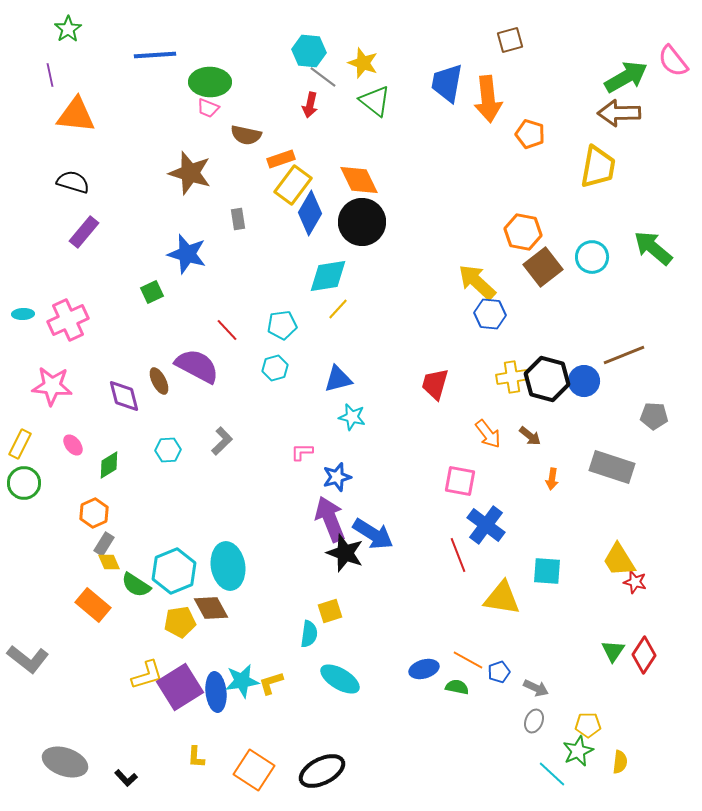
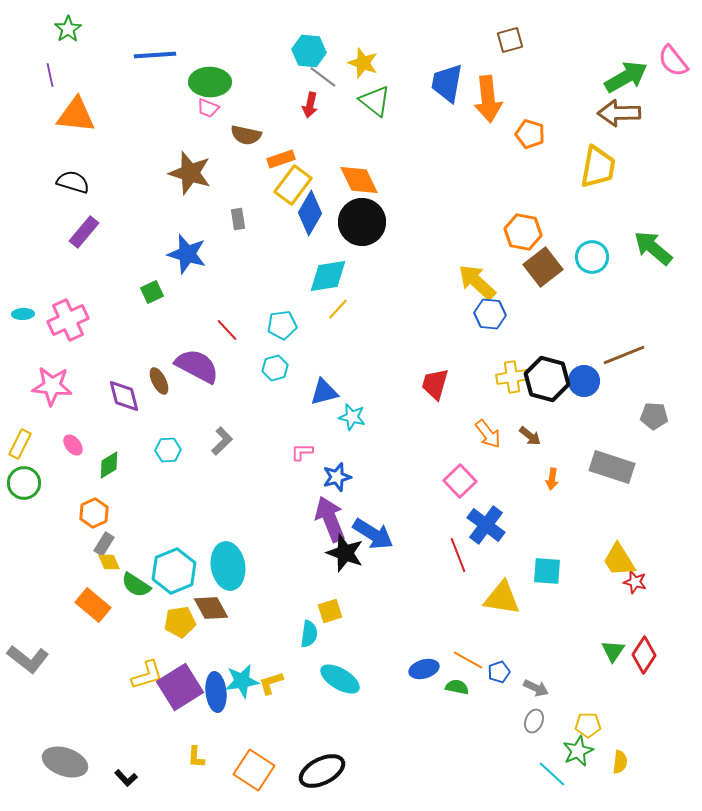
blue triangle at (338, 379): moved 14 px left, 13 px down
pink square at (460, 481): rotated 36 degrees clockwise
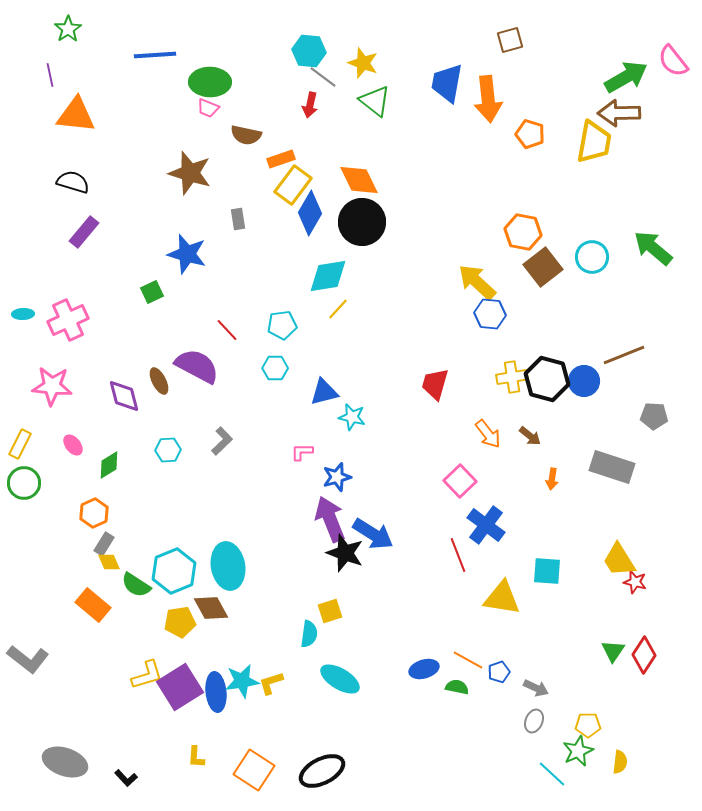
yellow trapezoid at (598, 167): moved 4 px left, 25 px up
cyan hexagon at (275, 368): rotated 15 degrees clockwise
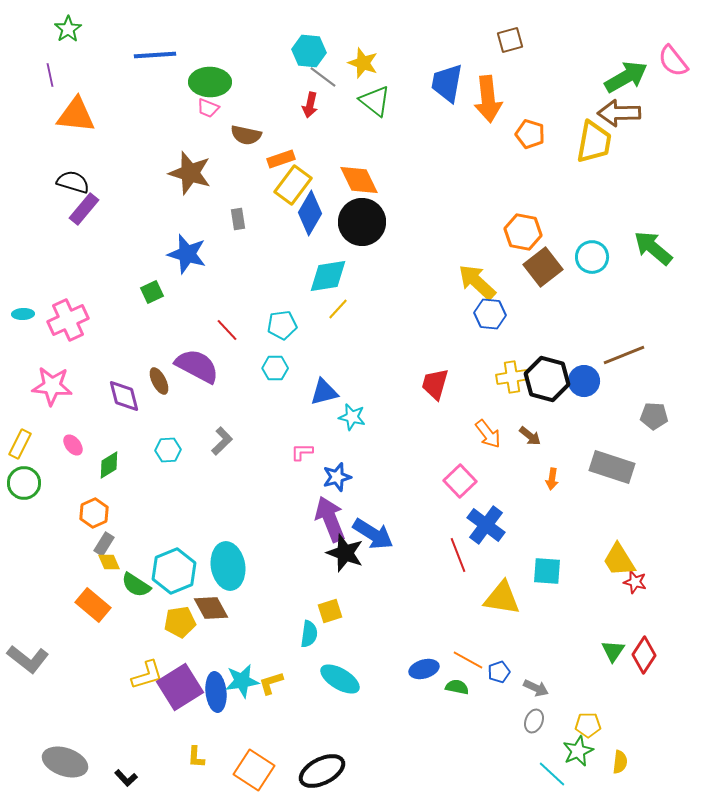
purple rectangle at (84, 232): moved 23 px up
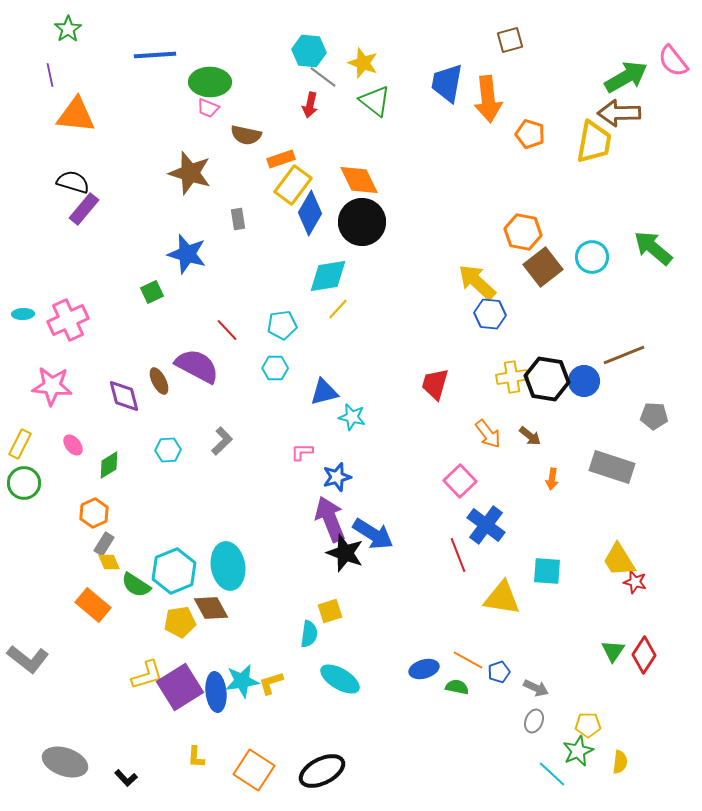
black hexagon at (547, 379): rotated 6 degrees counterclockwise
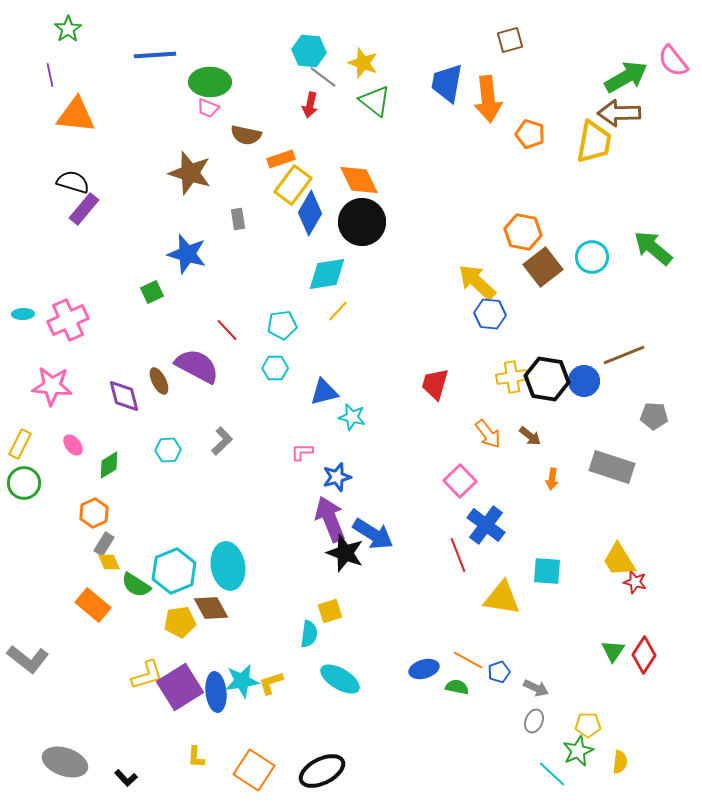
cyan diamond at (328, 276): moved 1 px left, 2 px up
yellow line at (338, 309): moved 2 px down
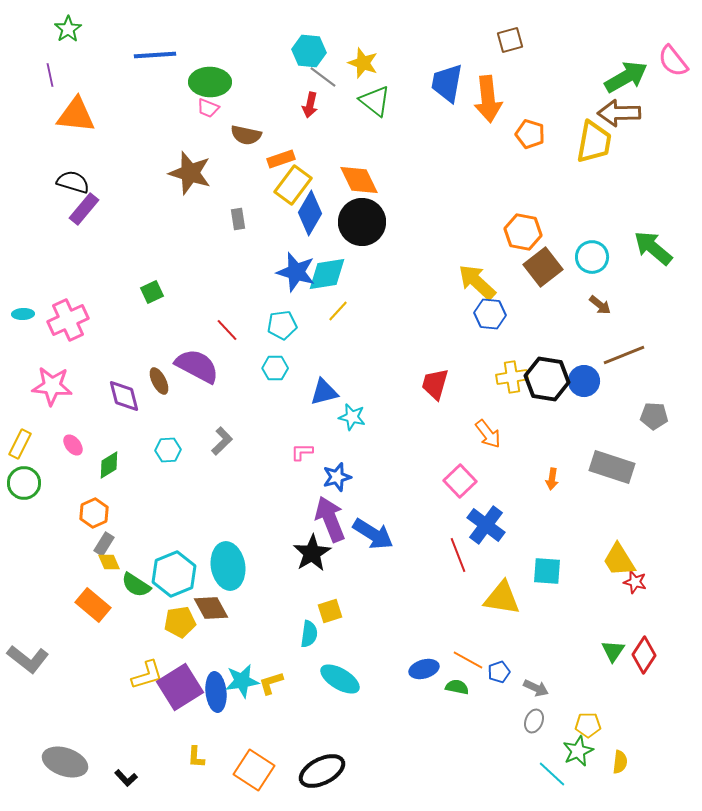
blue star at (187, 254): moved 109 px right, 18 px down
brown arrow at (530, 436): moved 70 px right, 131 px up
black star at (345, 553): moved 33 px left; rotated 21 degrees clockwise
cyan hexagon at (174, 571): moved 3 px down
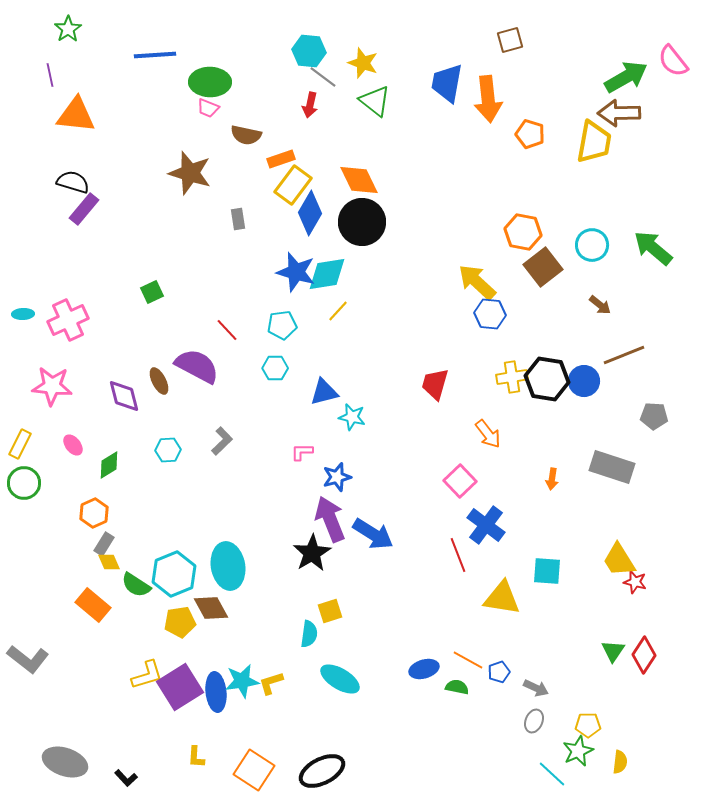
cyan circle at (592, 257): moved 12 px up
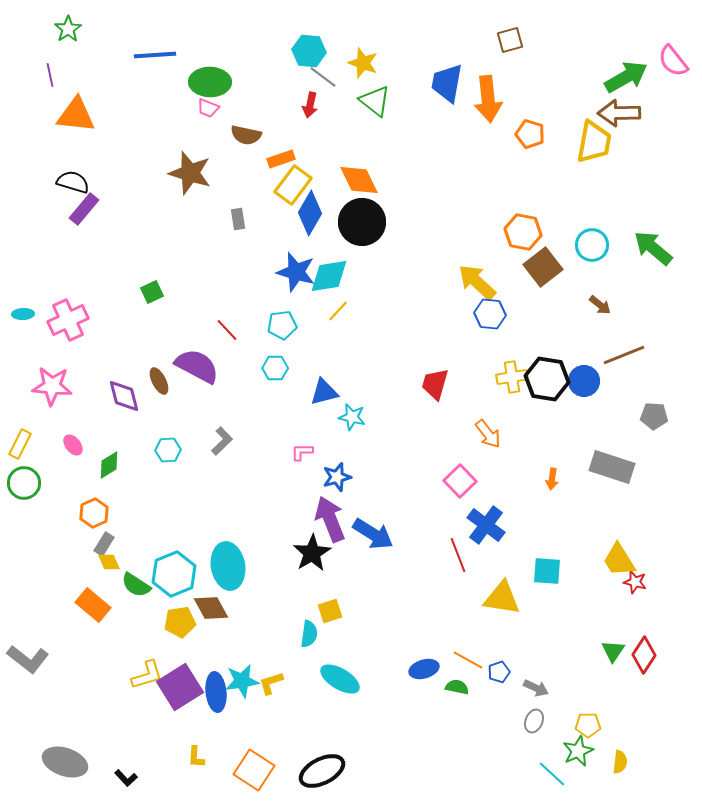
cyan diamond at (327, 274): moved 2 px right, 2 px down
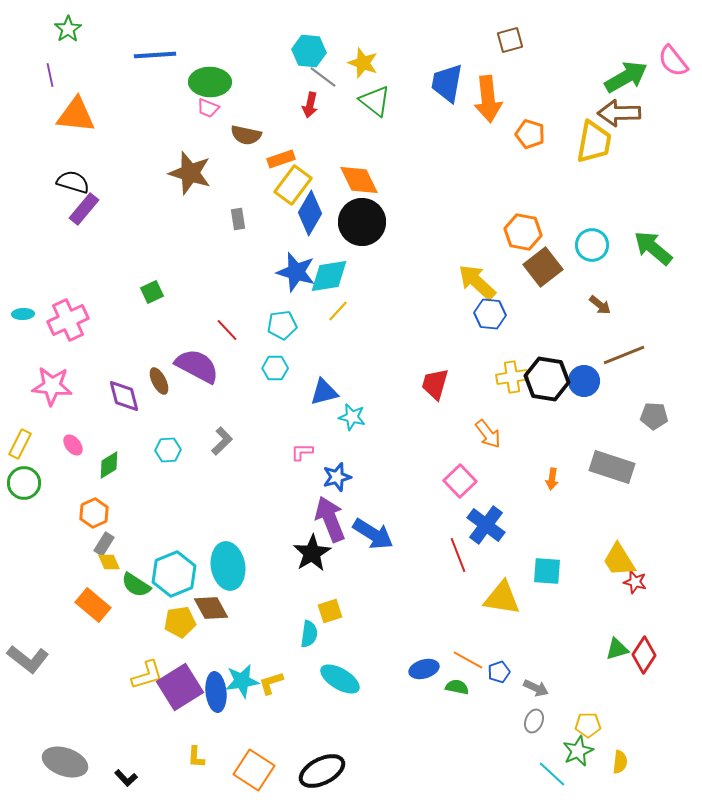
green triangle at (613, 651): moved 4 px right, 2 px up; rotated 40 degrees clockwise
